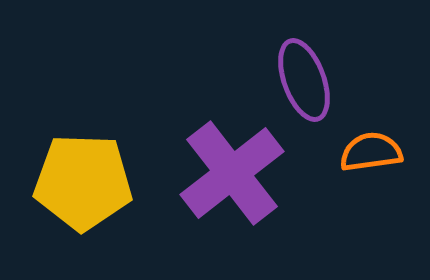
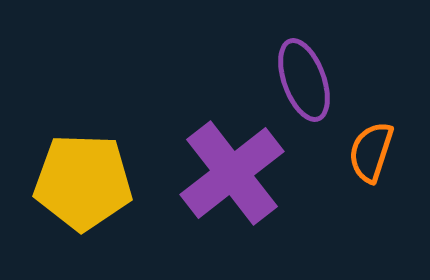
orange semicircle: rotated 64 degrees counterclockwise
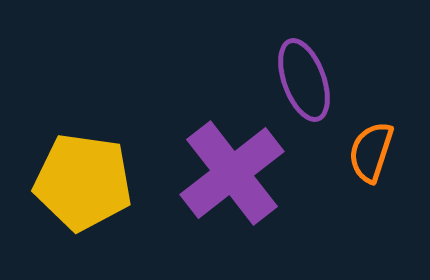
yellow pentagon: rotated 6 degrees clockwise
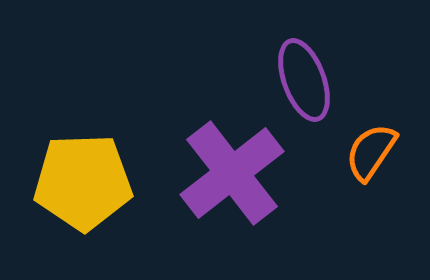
orange semicircle: rotated 16 degrees clockwise
yellow pentagon: rotated 10 degrees counterclockwise
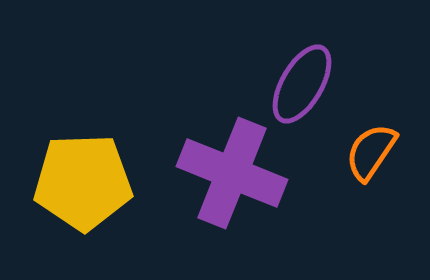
purple ellipse: moved 2 px left, 4 px down; rotated 50 degrees clockwise
purple cross: rotated 30 degrees counterclockwise
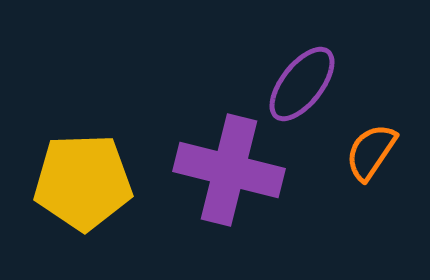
purple ellipse: rotated 8 degrees clockwise
purple cross: moved 3 px left, 3 px up; rotated 8 degrees counterclockwise
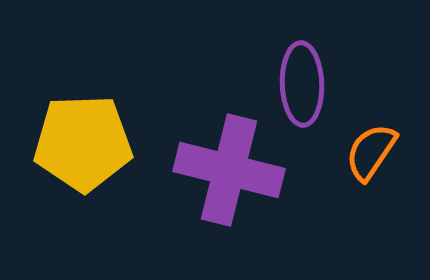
purple ellipse: rotated 40 degrees counterclockwise
yellow pentagon: moved 39 px up
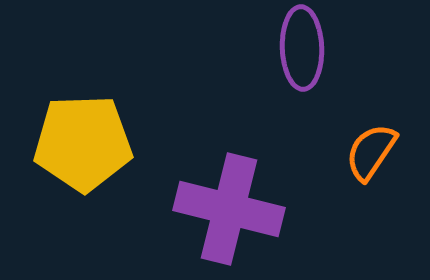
purple ellipse: moved 36 px up
purple cross: moved 39 px down
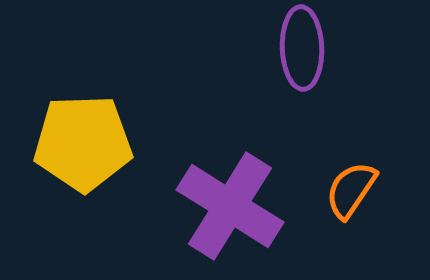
orange semicircle: moved 20 px left, 38 px down
purple cross: moved 1 px right, 3 px up; rotated 18 degrees clockwise
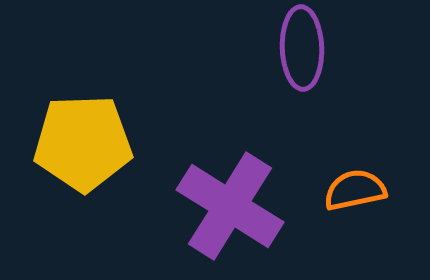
orange semicircle: moved 4 px right; rotated 44 degrees clockwise
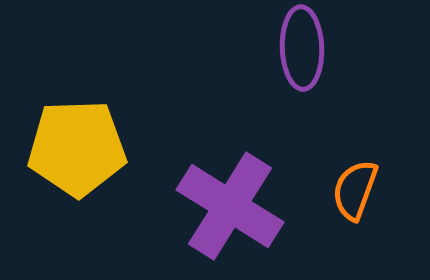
yellow pentagon: moved 6 px left, 5 px down
orange semicircle: rotated 58 degrees counterclockwise
